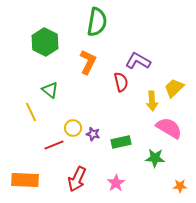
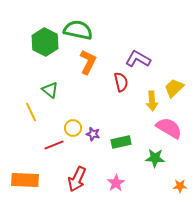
green semicircle: moved 19 px left, 8 px down; rotated 88 degrees counterclockwise
purple L-shape: moved 2 px up
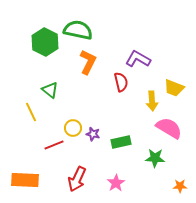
yellow trapezoid: rotated 115 degrees counterclockwise
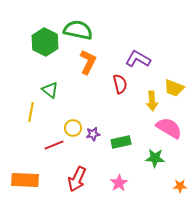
red semicircle: moved 1 px left, 2 px down
yellow line: rotated 36 degrees clockwise
purple star: rotated 24 degrees counterclockwise
pink star: moved 3 px right
